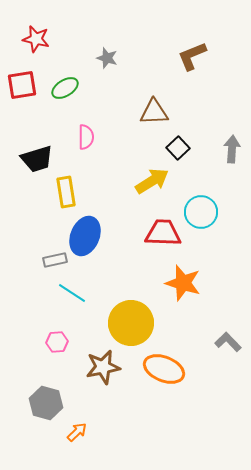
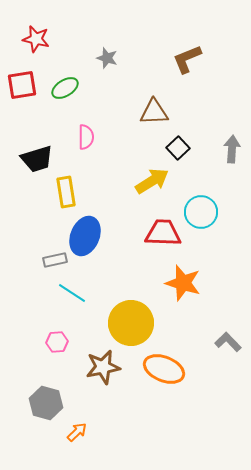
brown L-shape: moved 5 px left, 3 px down
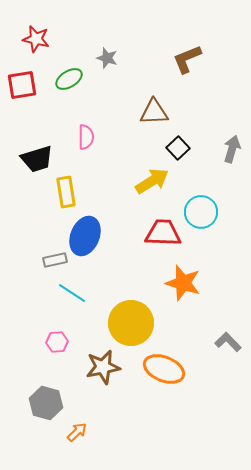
green ellipse: moved 4 px right, 9 px up
gray arrow: rotated 12 degrees clockwise
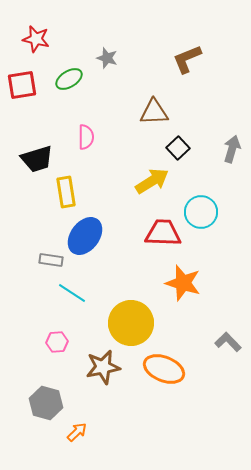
blue ellipse: rotated 15 degrees clockwise
gray rectangle: moved 4 px left; rotated 20 degrees clockwise
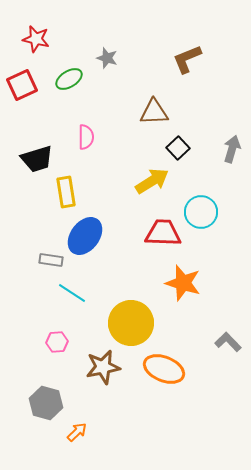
red square: rotated 16 degrees counterclockwise
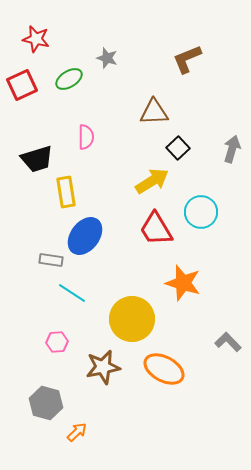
red trapezoid: moved 7 px left, 4 px up; rotated 123 degrees counterclockwise
yellow circle: moved 1 px right, 4 px up
orange ellipse: rotated 6 degrees clockwise
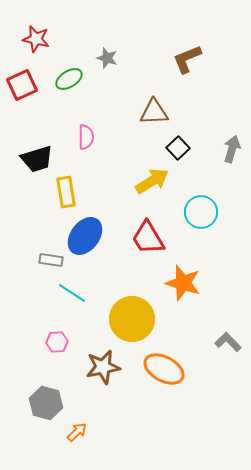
red trapezoid: moved 8 px left, 9 px down
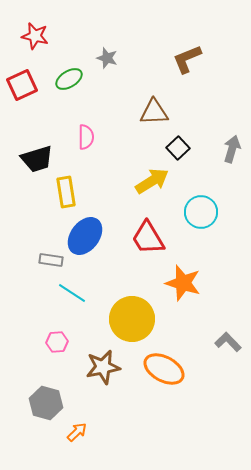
red star: moved 1 px left, 3 px up
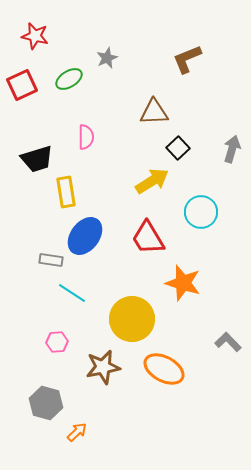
gray star: rotated 30 degrees clockwise
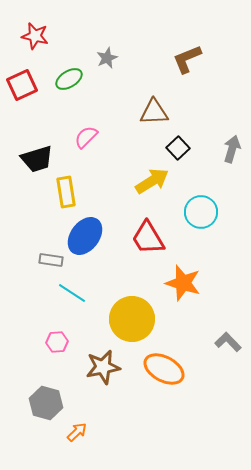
pink semicircle: rotated 135 degrees counterclockwise
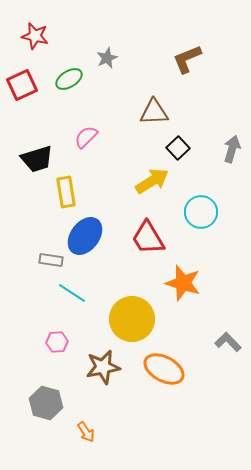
orange arrow: moved 9 px right; rotated 100 degrees clockwise
